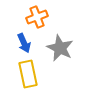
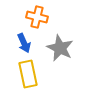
orange cross: rotated 35 degrees clockwise
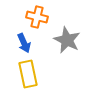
gray star: moved 7 px right, 8 px up
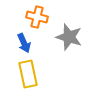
gray star: moved 2 px right, 3 px up; rotated 8 degrees counterclockwise
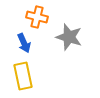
yellow rectangle: moved 5 px left, 2 px down
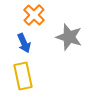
orange cross: moved 3 px left, 2 px up; rotated 30 degrees clockwise
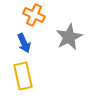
orange cross: rotated 20 degrees counterclockwise
gray star: rotated 28 degrees clockwise
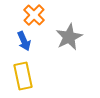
orange cross: rotated 20 degrees clockwise
blue arrow: moved 2 px up
